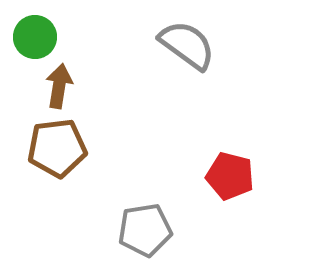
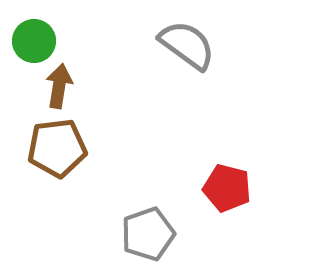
green circle: moved 1 px left, 4 px down
red pentagon: moved 3 px left, 12 px down
gray pentagon: moved 3 px right, 4 px down; rotated 10 degrees counterclockwise
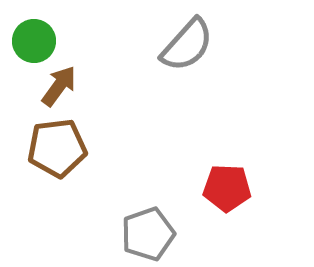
gray semicircle: rotated 96 degrees clockwise
brown arrow: rotated 27 degrees clockwise
red pentagon: rotated 12 degrees counterclockwise
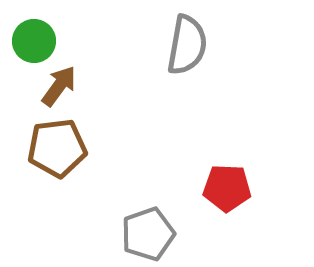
gray semicircle: rotated 32 degrees counterclockwise
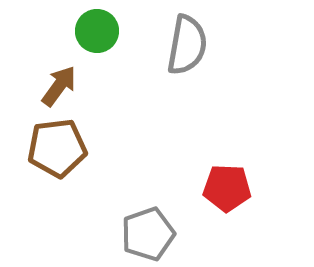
green circle: moved 63 px right, 10 px up
